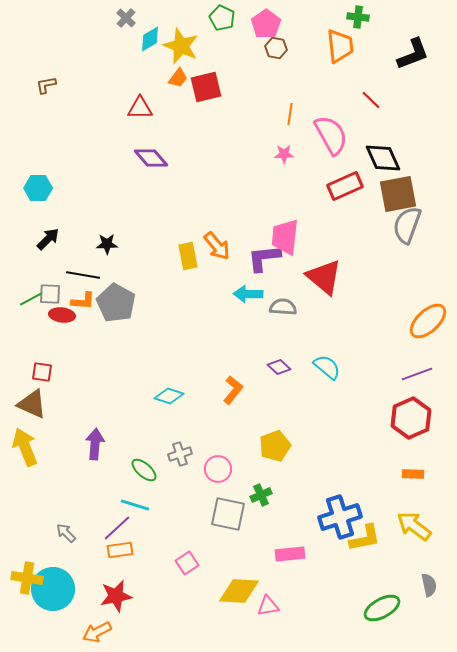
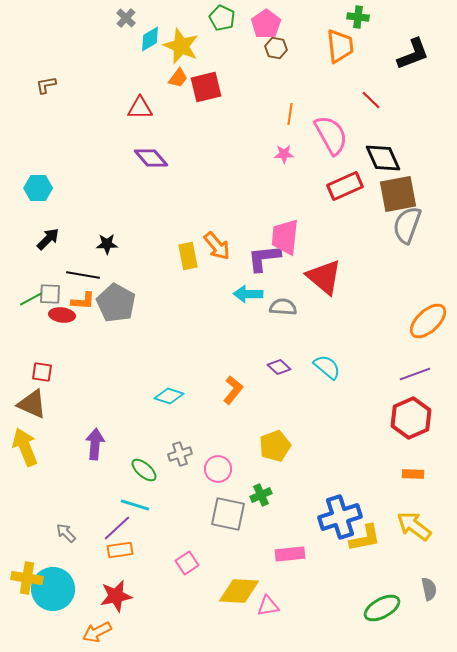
purple line at (417, 374): moved 2 px left
gray semicircle at (429, 585): moved 4 px down
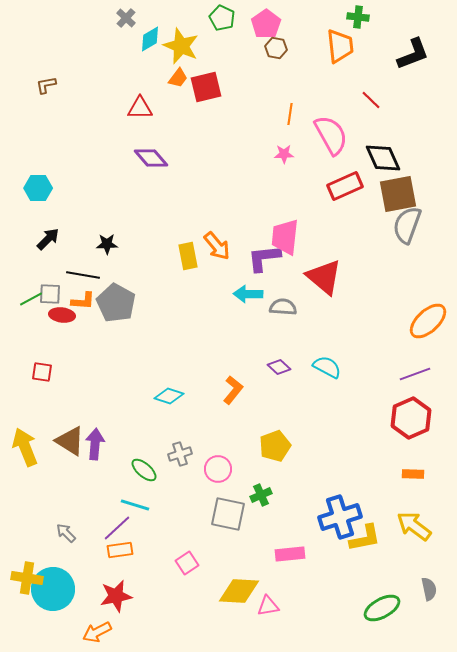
cyan semicircle at (327, 367): rotated 12 degrees counterclockwise
brown triangle at (32, 404): moved 38 px right, 37 px down; rotated 8 degrees clockwise
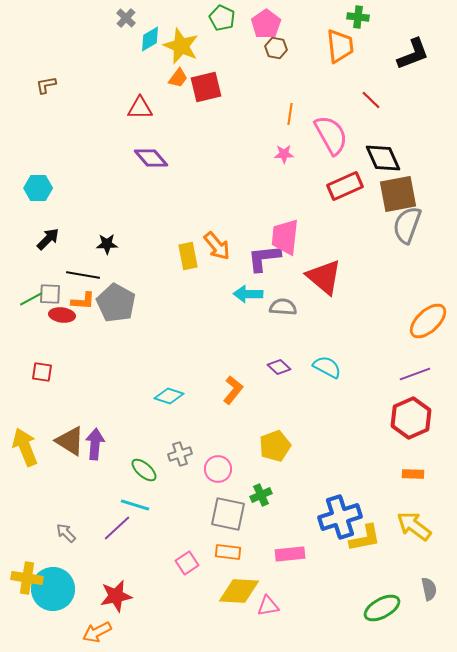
orange rectangle at (120, 550): moved 108 px right, 2 px down; rotated 15 degrees clockwise
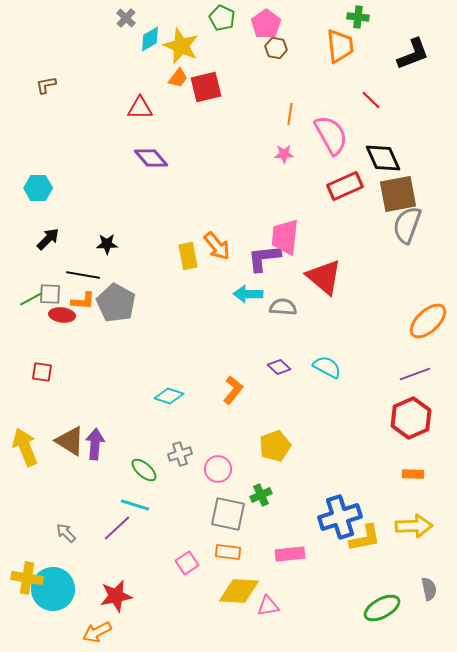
yellow arrow at (414, 526): rotated 141 degrees clockwise
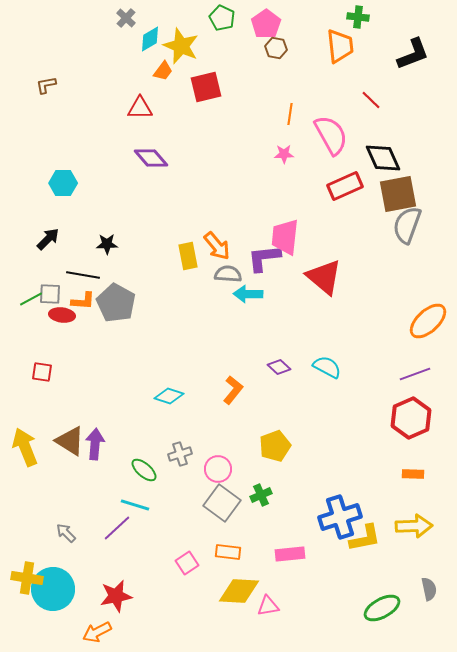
orange trapezoid at (178, 78): moved 15 px left, 7 px up
cyan hexagon at (38, 188): moved 25 px right, 5 px up
gray semicircle at (283, 307): moved 55 px left, 33 px up
gray square at (228, 514): moved 6 px left, 11 px up; rotated 24 degrees clockwise
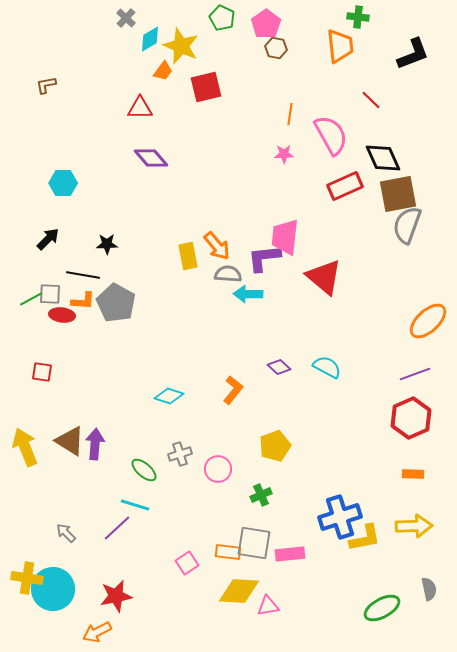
gray square at (222, 503): moved 32 px right, 40 px down; rotated 27 degrees counterclockwise
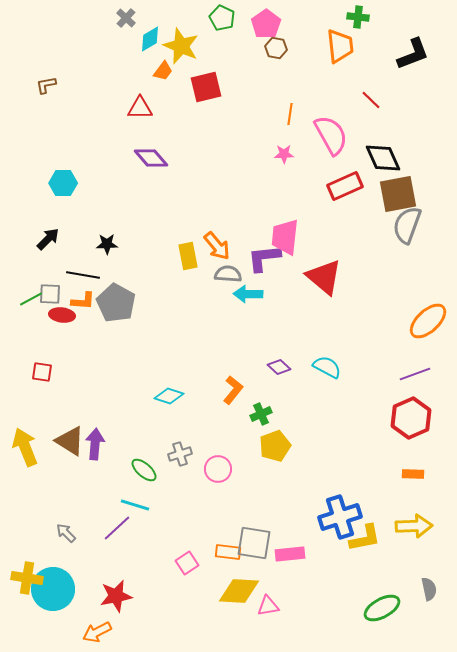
green cross at (261, 495): moved 81 px up
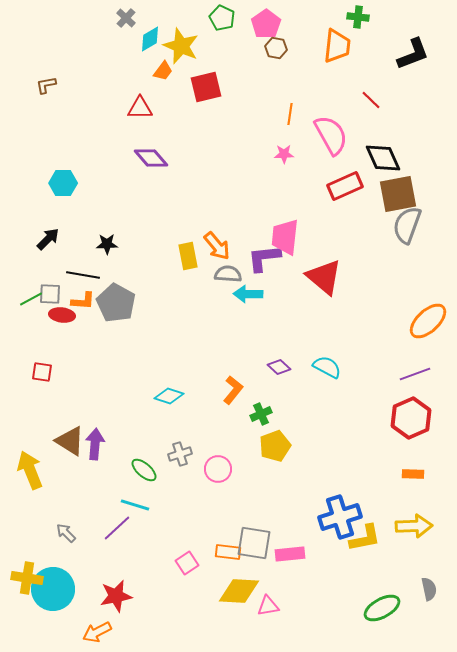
orange trapezoid at (340, 46): moved 3 px left; rotated 12 degrees clockwise
yellow arrow at (25, 447): moved 5 px right, 23 px down
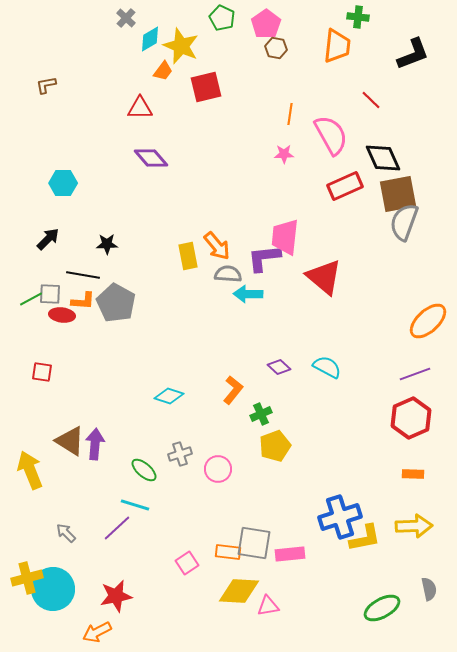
gray semicircle at (407, 225): moved 3 px left, 3 px up
yellow cross at (27, 578): rotated 24 degrees counterclockwise
